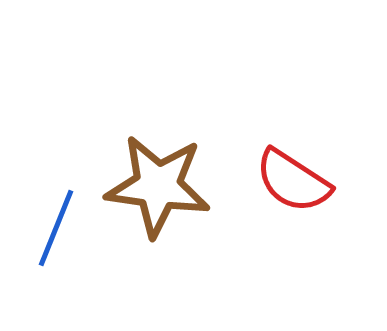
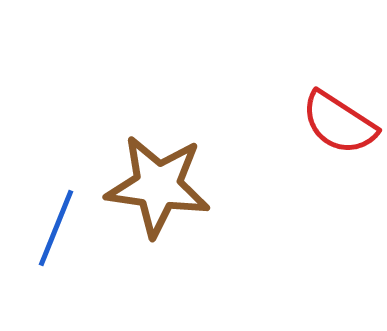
red semicircle: moved 46 px right, 58 px up
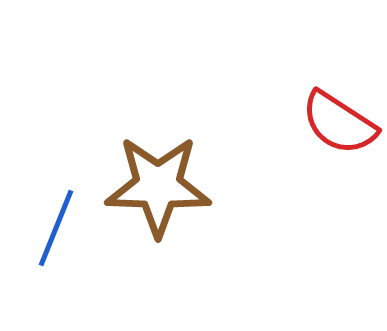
brown star: rotated 6 degrees counterclockwise
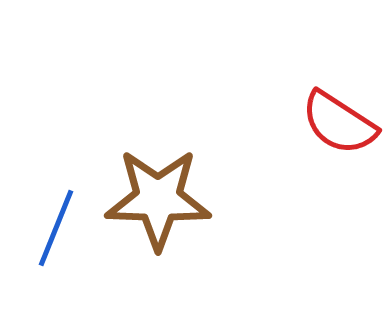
brown star: moved 13 px down
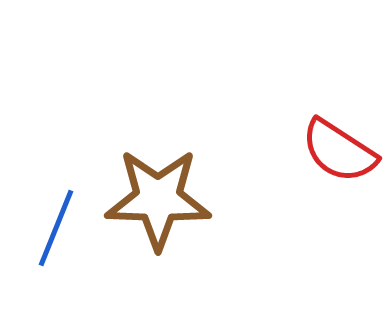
red semicircle: moved 28 px down
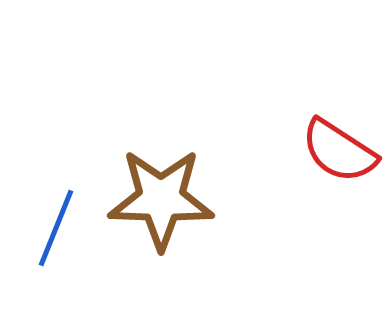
brown star: moved 3 px right
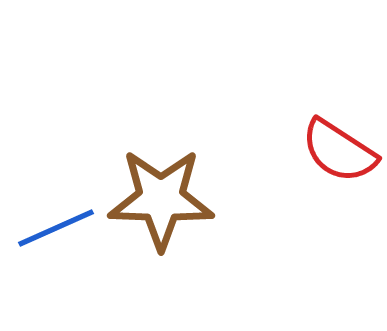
blue line: rotated 44 degrees clockwise
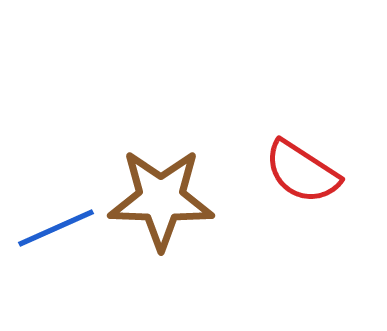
red semicircle: moved 37 px left, 21 px down
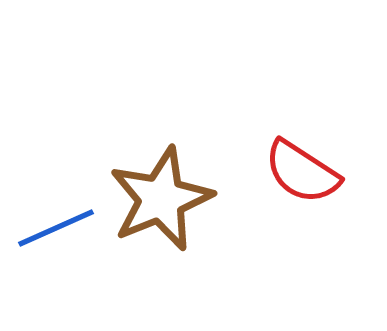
brown star: rotated 24 degrees counterclockwise
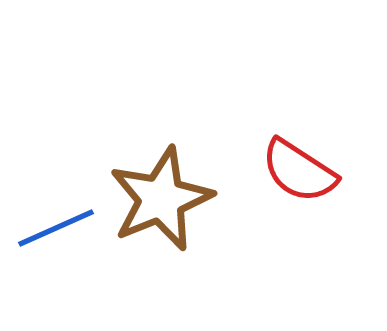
red semicircle: moved 3 px left, 1 px up
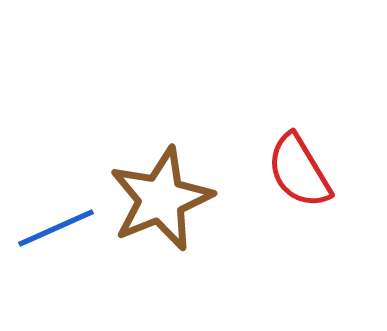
red semicircle: rotated 26 degrees clockwise
